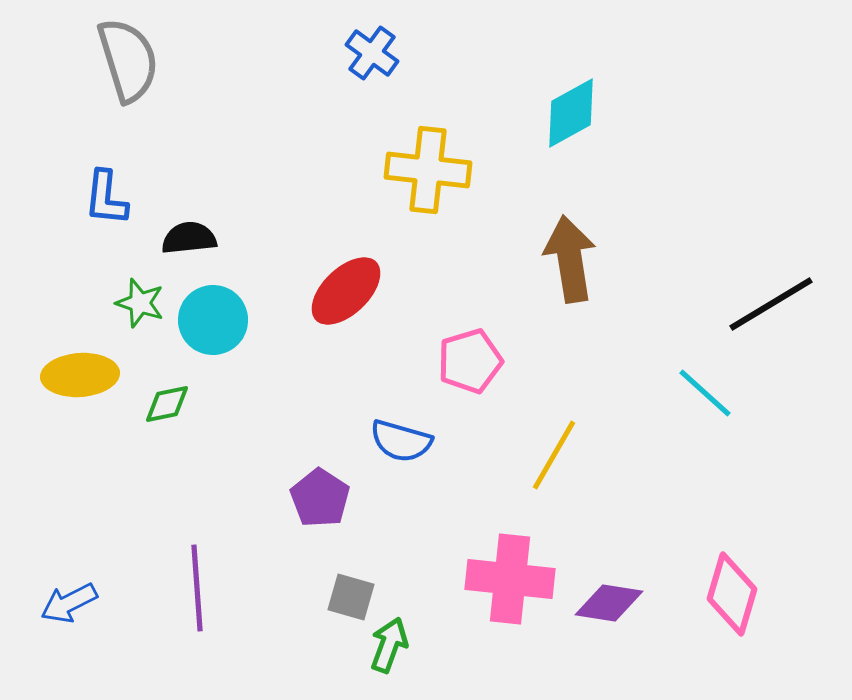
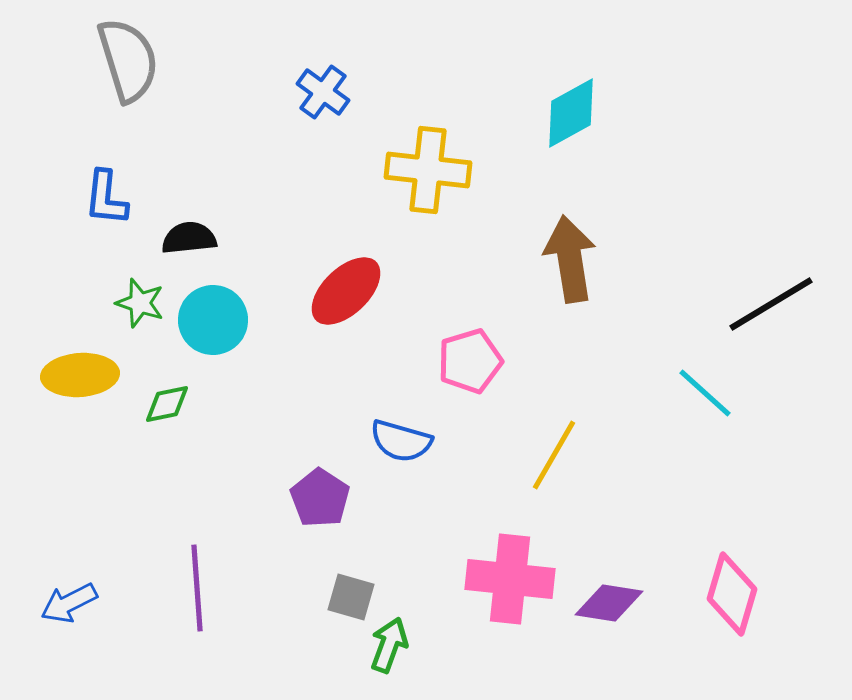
blue cross: moved 49 px left, 39 px down
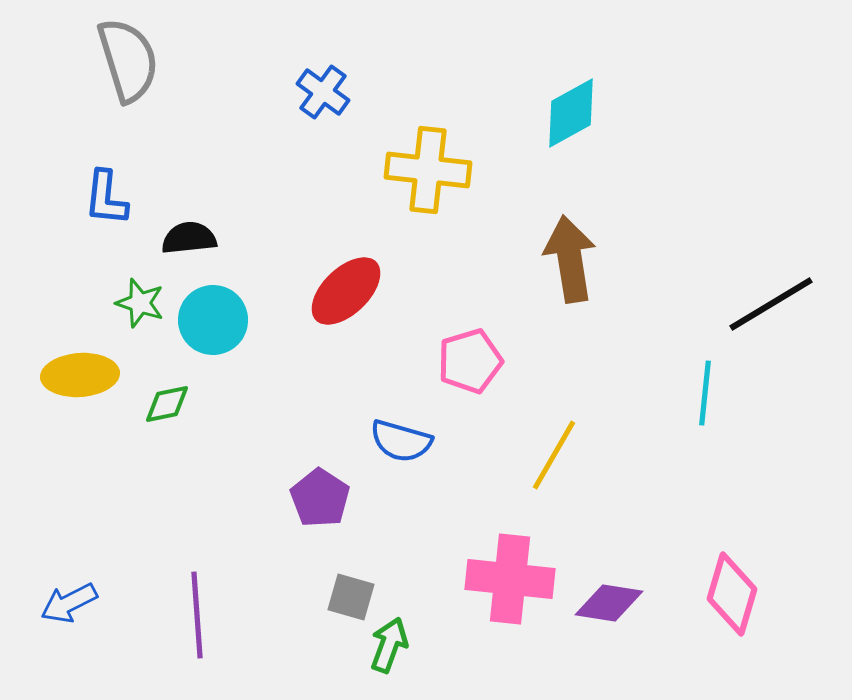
cyan line: rotated 54 degrees clockwise
purple line: moved 27 px down
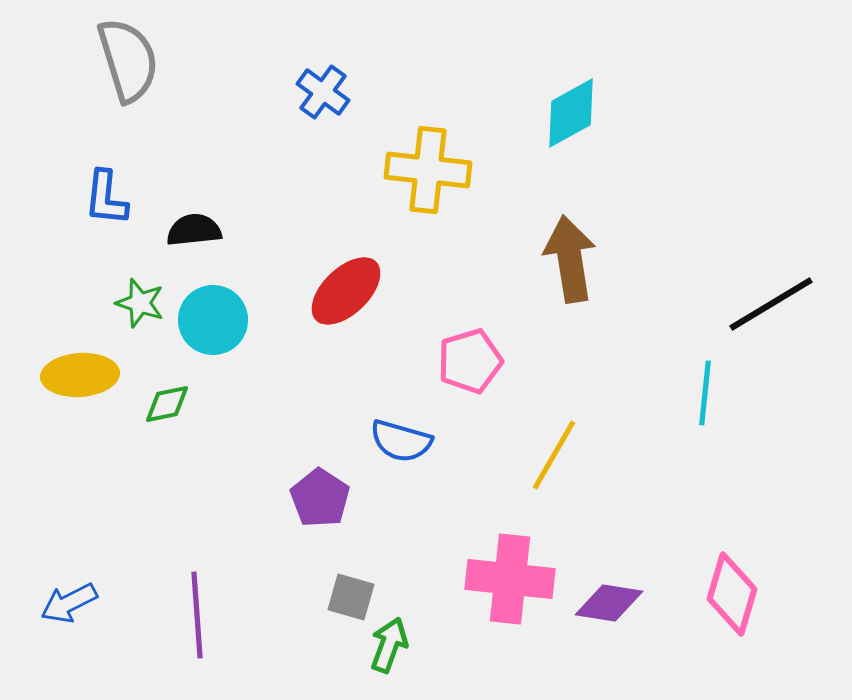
black semicircle: moved 5 px right, 8 px up
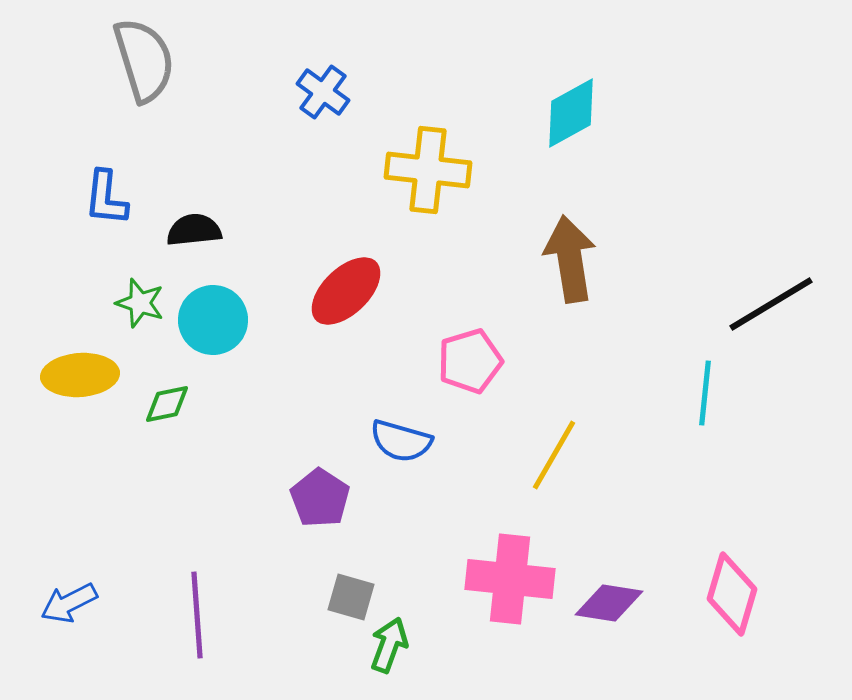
gray semicircle: moved 16 px right
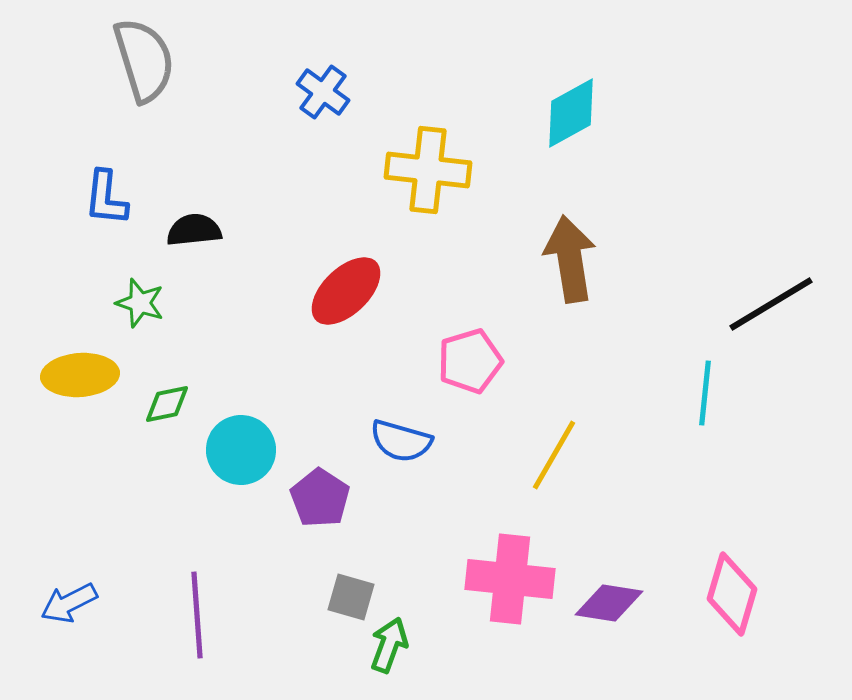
cyan circle: moved 28 px right, 130 px down
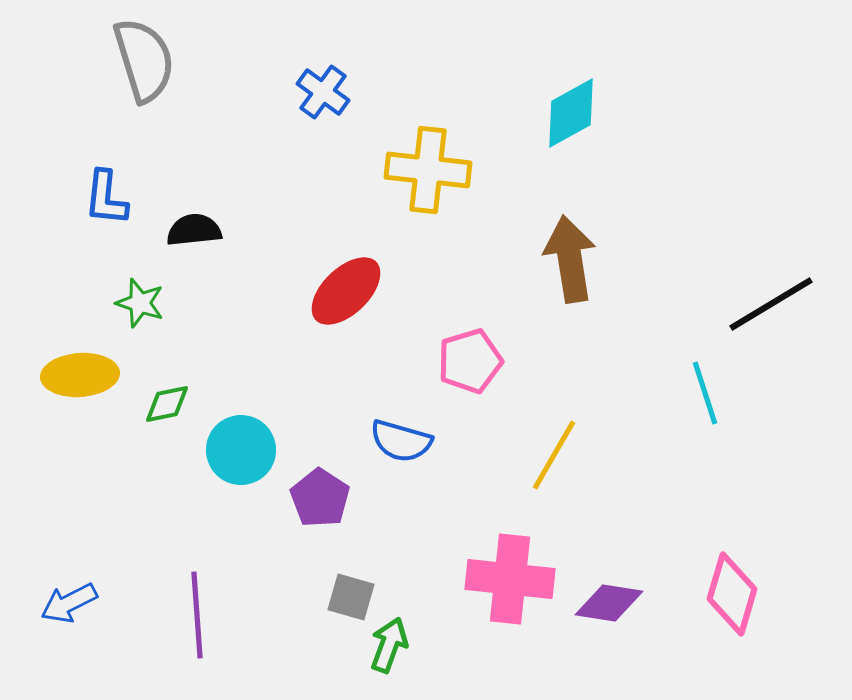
cyan line: rotated 24 degrees counterclockwise
